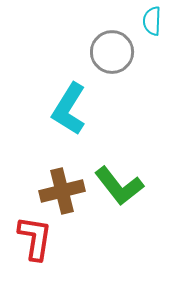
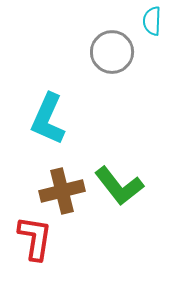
cyan L-shape: moved 21 px left, 10 px down; rotated 8 degrees counterclockwise
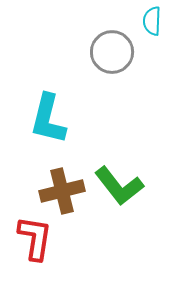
cyan L-shape: rotated 10 degrees counterclockwise
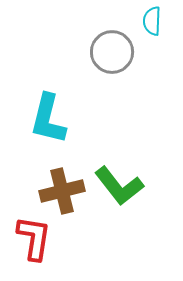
red L-shape: moved 1 px left
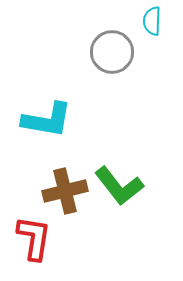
cyan L-shape: moved 1 px left, 1 px down; rotated 94 degrees counterclockwise
brown cross: moved 3 px right
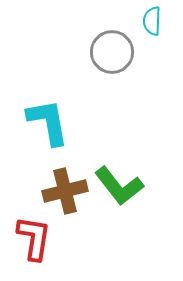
cyan L-shape: moved 1 px right, 2 px down; rotated 110 degrees counterclockwise
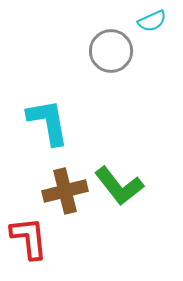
cyan semicircle: rotated 116 degrees counterclockwise
gray circle: moved 1 px left, 1 px up
red L-shape: moved 5 px left; rotated 15 degrees counterclockwise
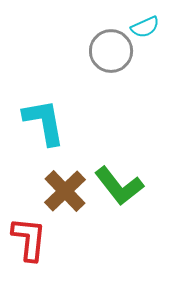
cyan semicircle: moved 7 px left, 6 px down
cyan L-shape: moved 4 px left
brown cross: rotated 30 degrees counterclockwise
red L-shape: moved 1 px down; rotated 12 degrees clockwise
